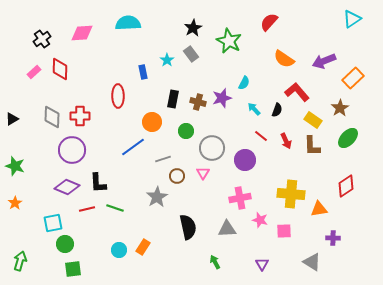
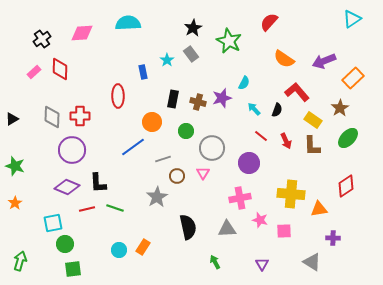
purple circle at (245, 160): moved 4 px right, 3 px down
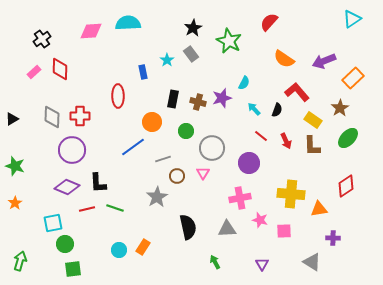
pink diamond at (82, 33): moved 9 px right, 2 px up
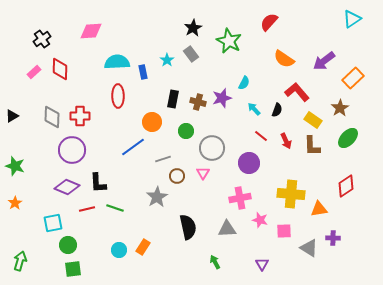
cyan semicircle at (128, 23): moved 11 px left, 39 px down
purple arrow at (324, 61): rotated 15 degrees counterclockwise
black triangle at (12, 119): moved 3 px up
green circle at (65, 244): moved 3 px right, 1 px down
gray triangle at (312, 262): moved 3 px left, 14 px up
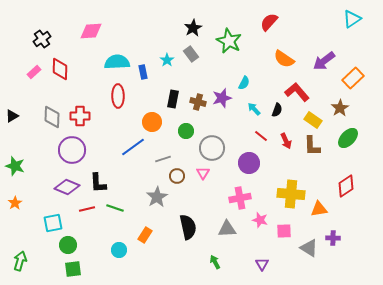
orange rectangle at (143, 247): moved 2 px right, 12 px up
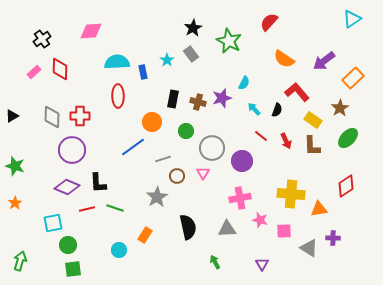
purple circle at (249, 163): moved 7 px left, 2 px up
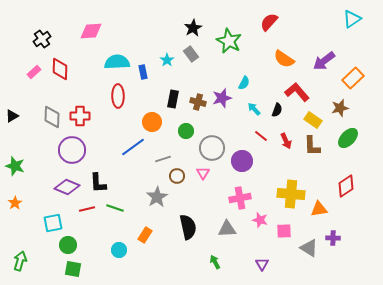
brown star at (340, 108): rotated 18 degrees clockwise
green square at (73, 269): rotated 18 degrees clockwise
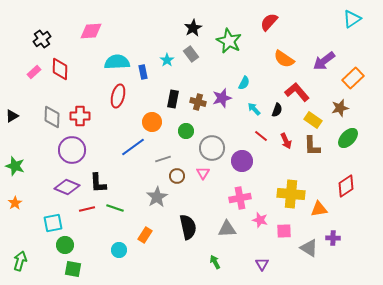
red ellipse at (118, 96): rotated 15 degrees clockwise
green circle at (68, 245): moved 3 px left
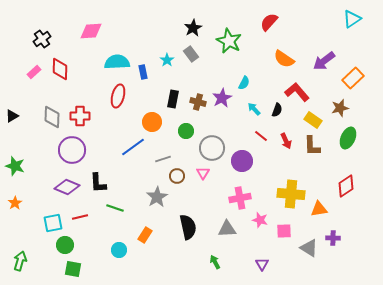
purple star at (222, 98): rotated 12 degrees counterclockwise
green ellipse at (348, 138): rotated 20 degrees counterclockwise
red line at (87, 209): moved 7 px left, 8 px down
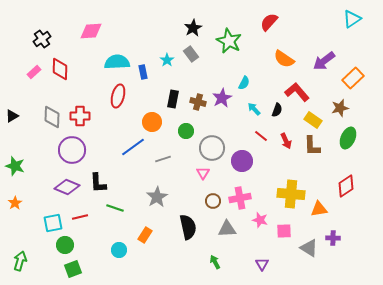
brown circle at (177, 176): moved 36 px right, 25 px down
green square at (73, 269): rotated 30 degrees counterclockwise
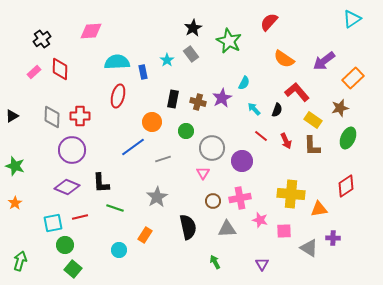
black L-shape at (98, 183): moved 3 px right
green square at (73, 269): rotated 30 degrees counterclockwise
